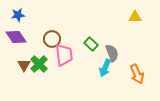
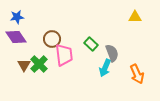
blue star: moved 1 px left, 2 px down
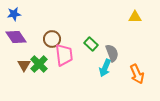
blue star: moved 3 px left, 3 px up
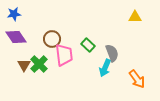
green rectangle: moved 3 px left, 1 px down
orange arrow: moved 5 px down; rotated 12 degrees counterclockwise
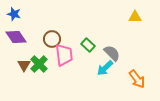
blue star: rotated 24 degrees clockwise
gray semicircle: rotated 24 degrees counterclockwise
cyan arrow: rotated 24 degrees clockwise
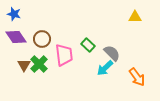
brown circle: moved 10 px left
orange arrow: moved 2 px up
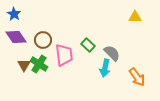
blue star: rotated 16 degrees clockwise
brown circle: moved 1 px right, 1 px down
green cross: rotated 12 degrees counterclockwise
cyan arrow: rotated 36 degrees counterclockwise
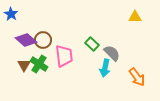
blue star: moved 3 px left
purple diamond: moved 10 px right, 3 px down; rotated 15 degrees counterclockwise
green rectangle: moved 4 px right, 1 px up
pink trapezoid: moved 1 px down
